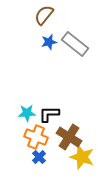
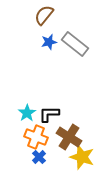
cyan star: rotated 30 degrees counterclockwise
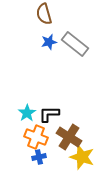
brown semicircle: moved 1 px up; rotated 55 degrees counterclockwise
blue cross: rotated 32 degrees clockwise
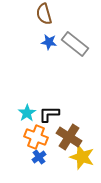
blue star: rotated 21 degrees clockwise
blue cross: rotated 24 degrees counterclockwise
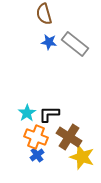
blue cross: moved 2 px left, 2 px up
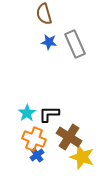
gray rectangle: rotated 28 degrees clockwise
orange cross: moved 2 px left, 2 px down
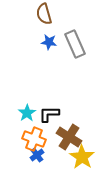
yellow star: rotated 15 degrees clockwise
